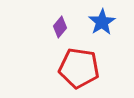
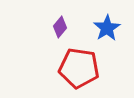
blue star: moved 5 px right, 6 px down
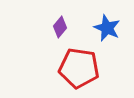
blue star: rotated 16 degrees counterclockwise
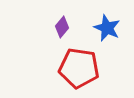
purple diamond: moved 2 px right
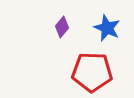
red pentagon: moved 13 px right, 4 px down; rotated 6 degrees counterclockwise
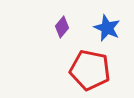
red pentagon: moved 2 px left, 2 px up; rotated 9 degrees clockwise
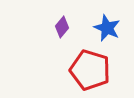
red pentagon: rotated 6 degrees clockwise
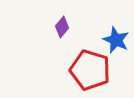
blue star: moved 9 px right, 12 px down
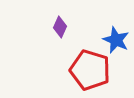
purple diamond: moved 2 px left; rotated 15 degrees counterclockwise
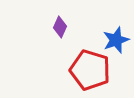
blue star: rotated 28 degrees clockwise
